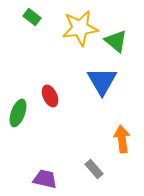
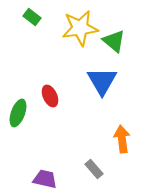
green triangle: moved 2 px left
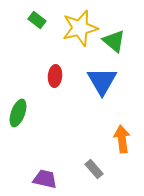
green rectangle: moved 5 px right, 3 px down
yellow star: rotated 6 degrees counterclockwise
red ellipse: moved 5 px right, 20 px up; rotated 30 degrees clockwise
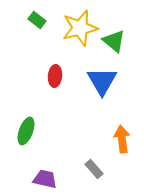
green ellipse: moved 8 px right, 18 px down
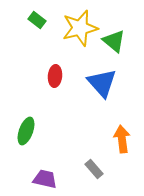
blue triangle: moved 2 px down; rotated 12 degrees counterclockwise
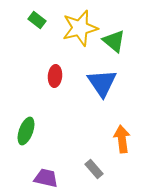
blue triangle: rotated 8 degrees clockwise
purple trapezoid: moved 1 px right, 1 px up
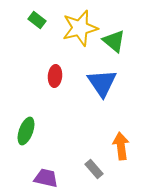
orange arrow: moved 1 px left, 7 px down
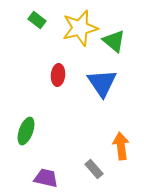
red ellipse: moved 3 px right, 1 px up
